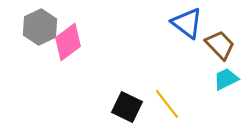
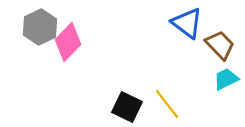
pink diamond: rotated 9 degrees counterclockwise
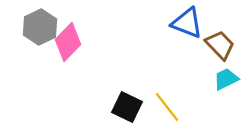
blue triangle: rotated 16 degrees counterclockwise
yellow line: moved 3 px down
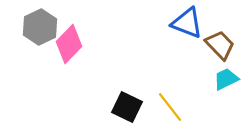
pink diamond: moved 1 px right, 2 px down
yellow line: moved 3 px right
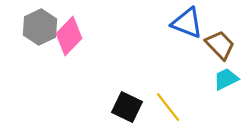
pink diamond: moved 8 px up
yellow line: moved 2 px left
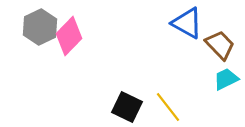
blue triangle: rotated 8 degrees clockwise
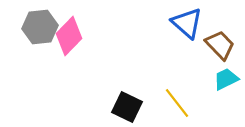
blue triangle: rotated 12 degrees clockwise
gray hexagon: rotated 20 degrees clockwise
yellow line: moved 9 px right, 4 px up
